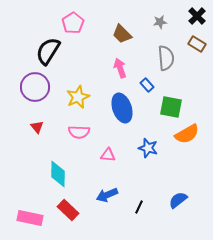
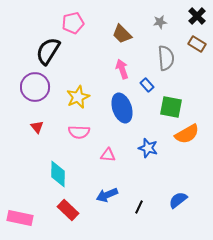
pink pentagon: rotated 20 degrees clockwise
pink arrow: moved 2 px right, 1 px down
pink rectangle: moved 10 px left
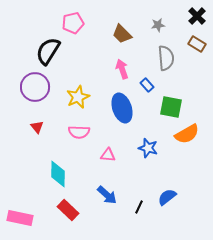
gray star: moved 2 px left, 3 px down
blue arrow: rotated 115 degrees counterclockwise
blue semicircle: moved 11 px left, 3 px up
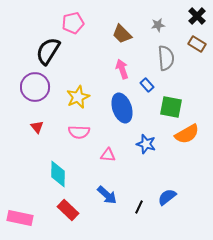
blue star: moved 2 px left, 4 px up
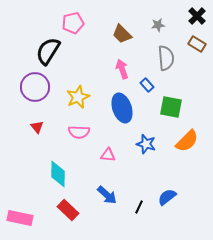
orange semicircle: moved 7 px down; rotated 15 degrees counterclockwise
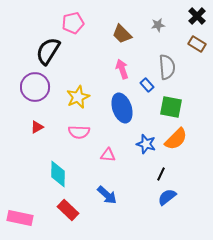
gray semicircle: moved 1 px right, 9 px down
red triangle: rotated 40 degrees clockwise
orange semicircle: moved 11 px left, 2 px up
black line: moved 22 px right, 33 px up
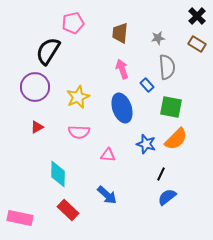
gray star: moved 13 px down
brown trapezoid: moved 2 px left, 1 px up; rotated 50 degrees clockwise
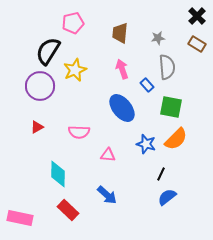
purple circle: moved 5 px right, 1 px up
yellow star: moved 3 px left, 27 px up
blue ellipse: rotated 20 degrees counterclockwise
